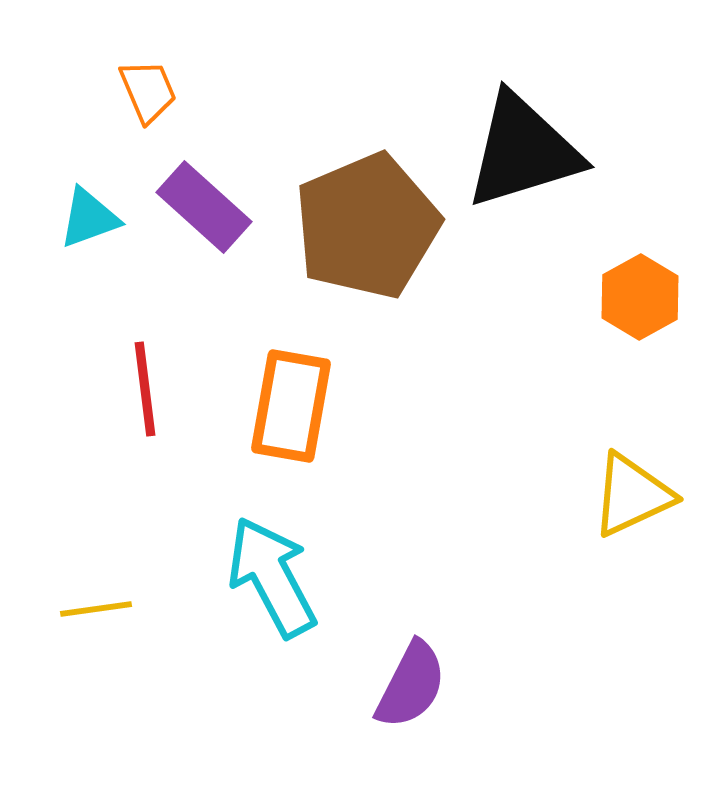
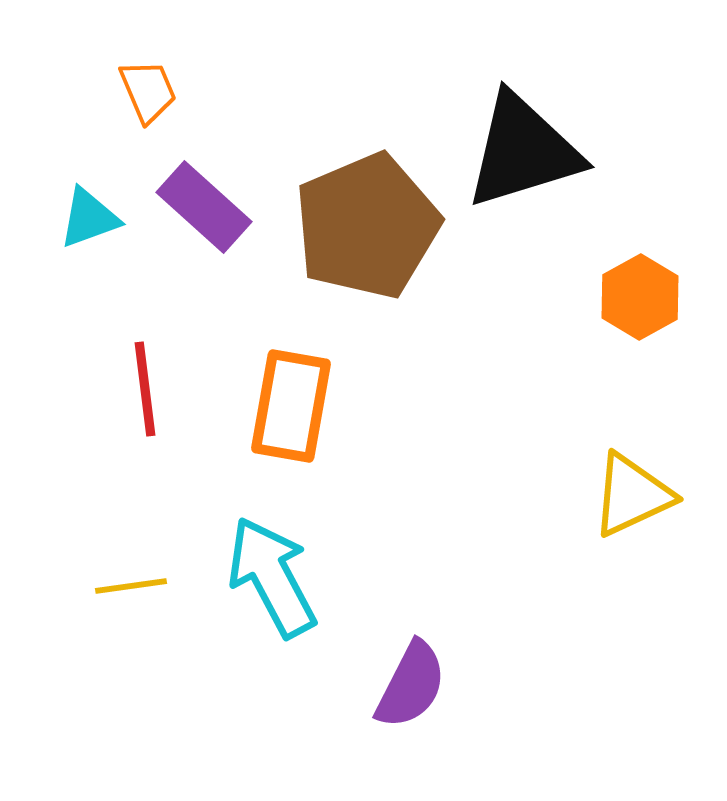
yellow line: moved 35 px right, 23 px up
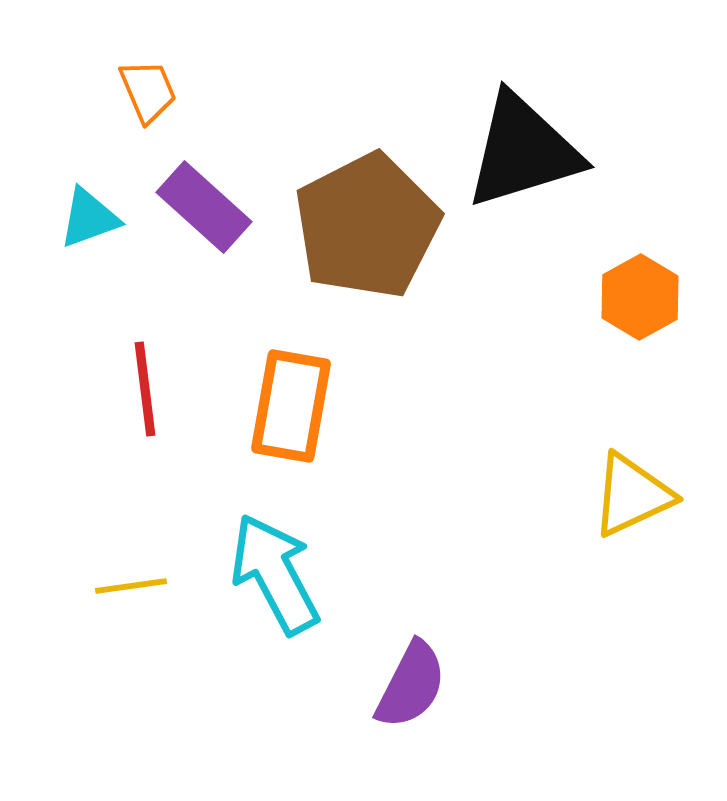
brown pentagon: rotated 4 degrees counterclockwise
cyan arrow: moved 3 px right, 3 px up
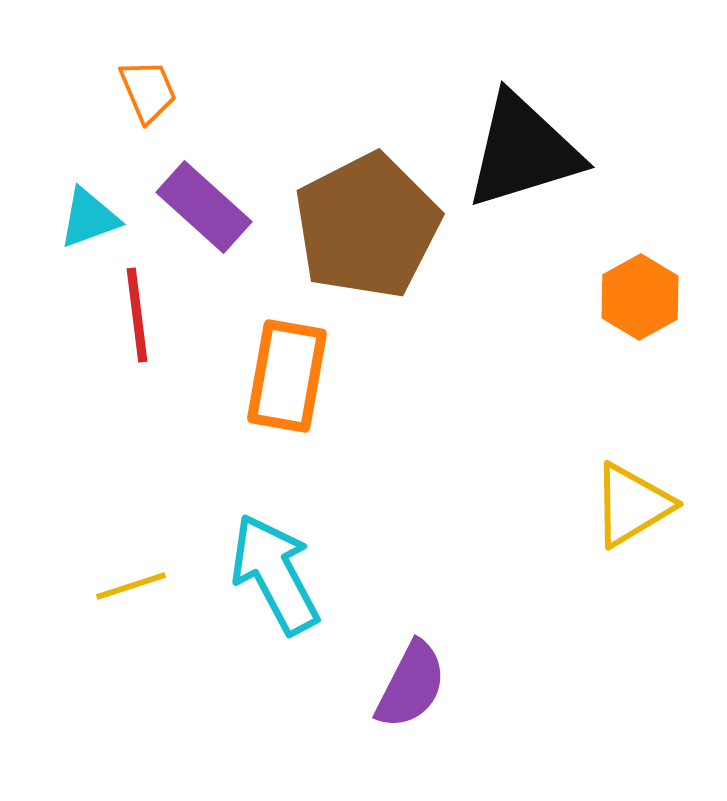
red line: moved 8 px left, 74 px up
orange rectangle: moved 4 px left, 30 px up
yellow triangle: moved 10 px down; rotated 6 degrees counterclockwise
yellow line: rotated 10 degrees counterclockwise
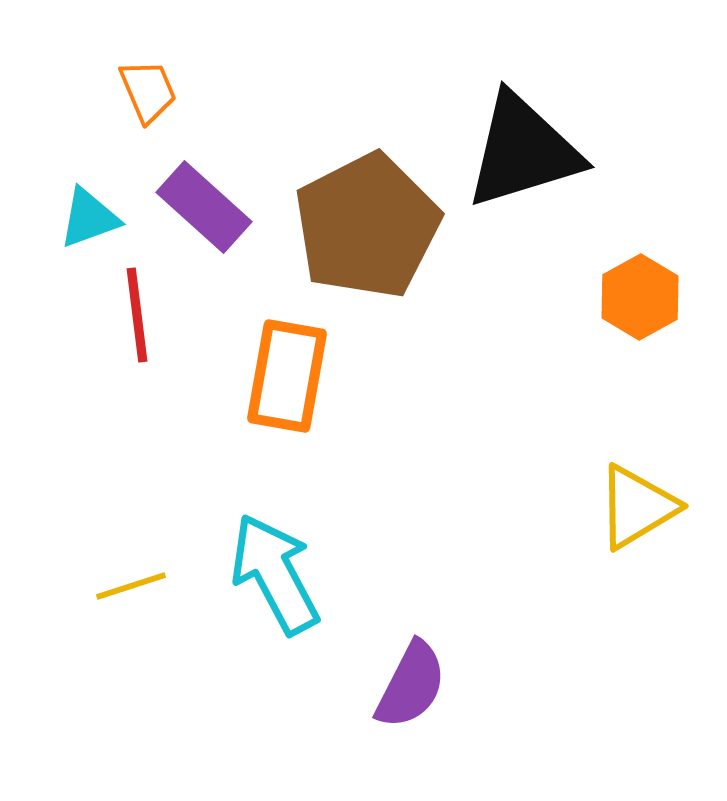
yellow triangle: moved 5 px right, 2 px down
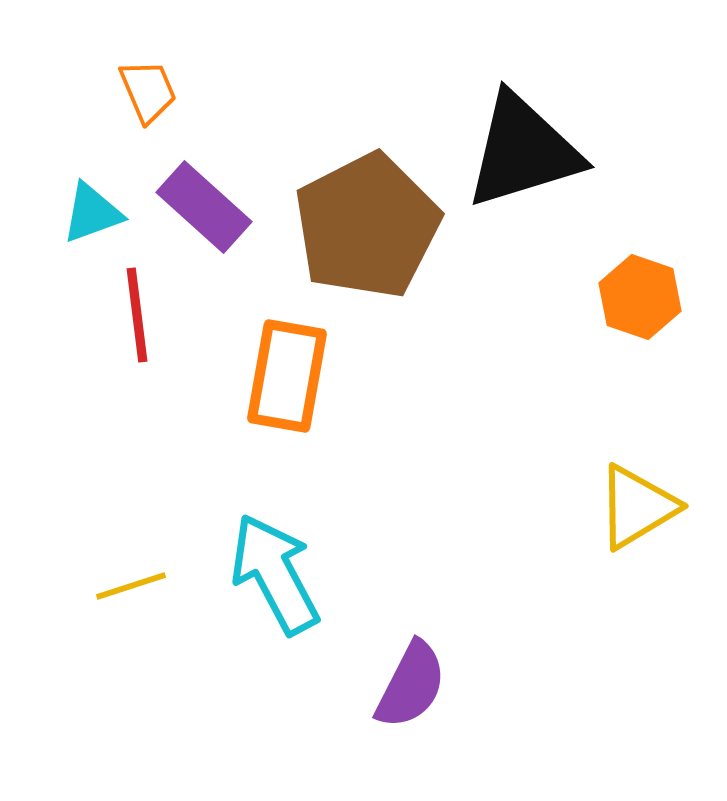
cyan triangle: moved 3 px right, 5 px up
orange hexagon: rotated 12 degrees counterclockwise
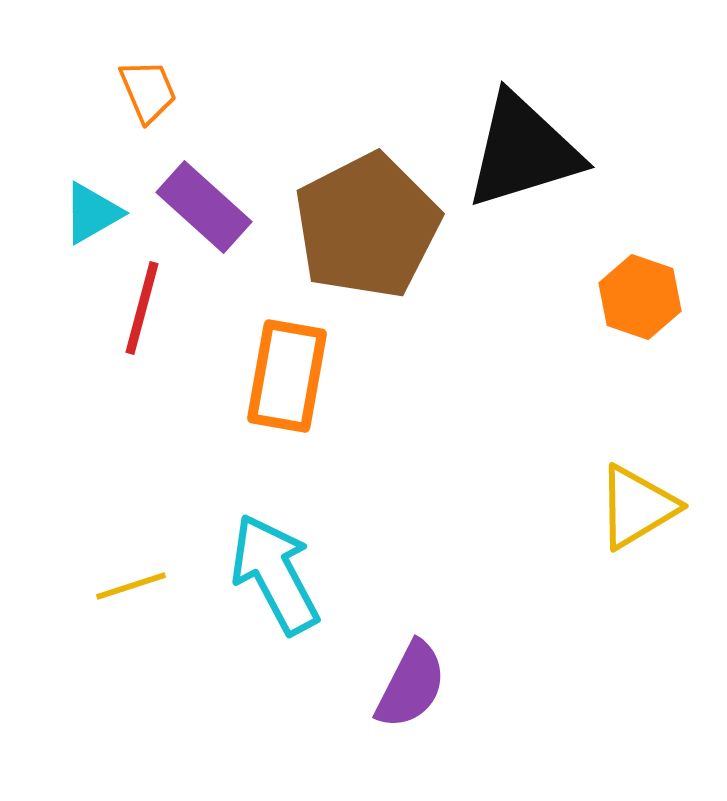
cyan triangle: rotated 10 degrees counterclockwise
red line: moved 5 px right, 7 px up; rotated 22 degrees clockwise
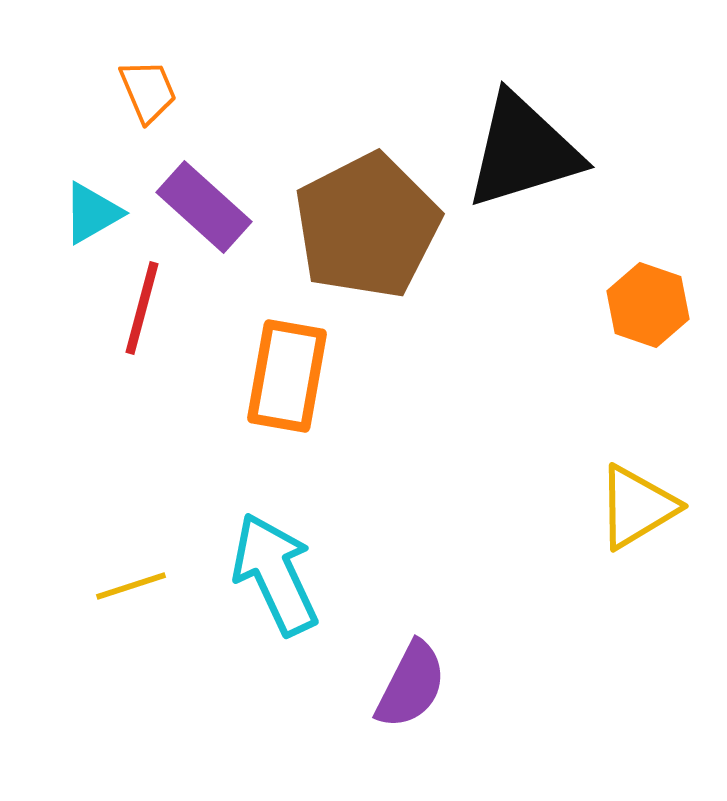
orange hexagon: moved 8 px right, 8 px down
cyan arrow: rotated 3 degrees clockwise
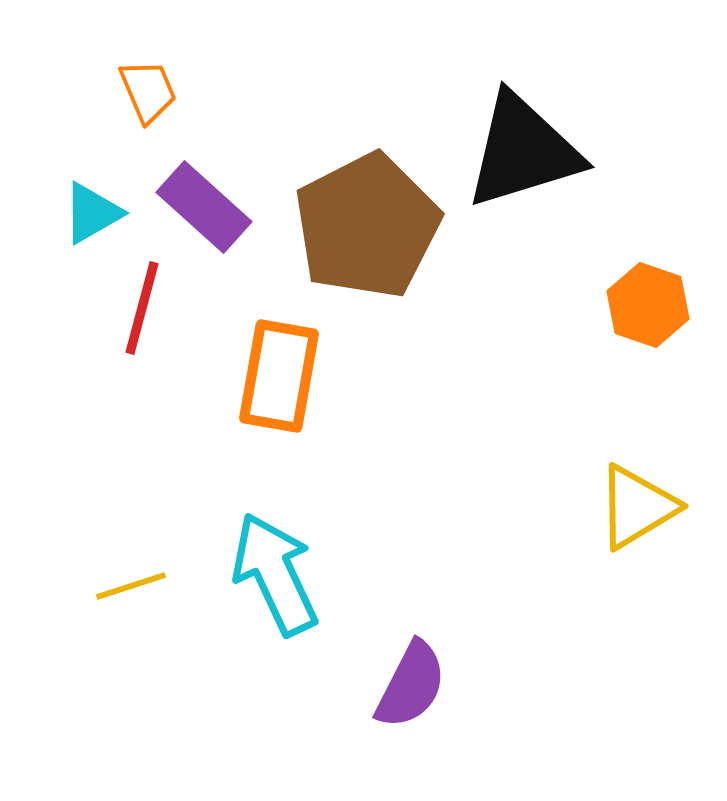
orange rectangle: moved 8 px left
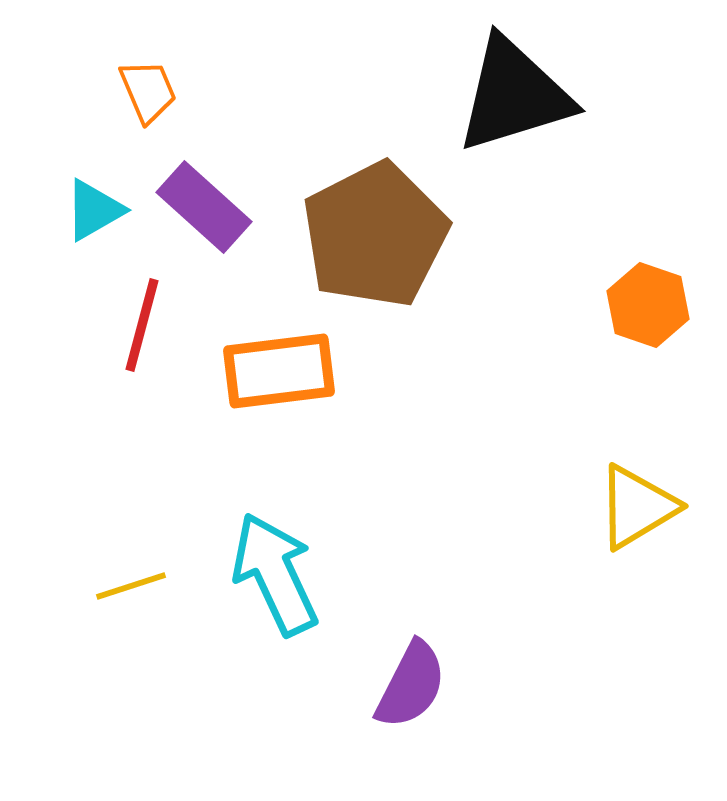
black triangle: moved 9 px left, 56 px up
cyan triangle: moved 2 px right, 3 px up
brown pentagon: moved 8 px right, 9 px down
red line: moved 17 px down
orange rectangle: moved 5 px up; rotated 73 degrees clockwise
